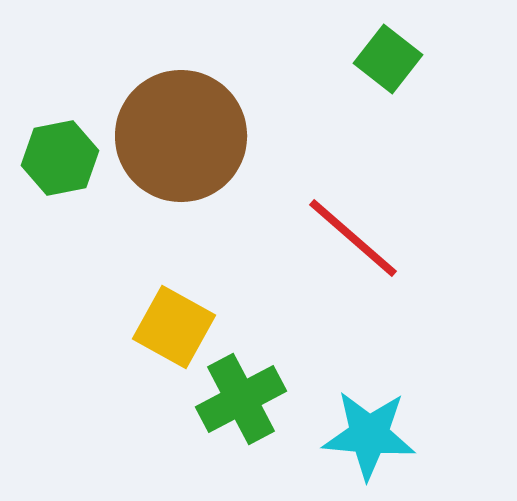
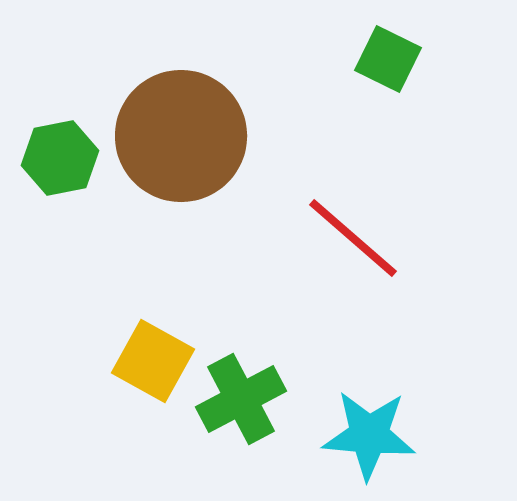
green square: rotated 12 degrees counterclockwise
yellow square: moved 21 px left, 34 px down
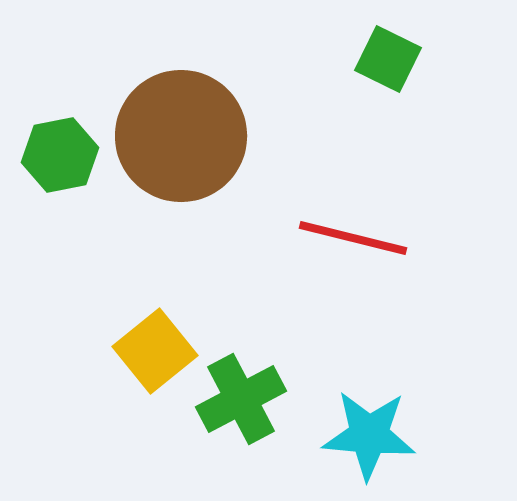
green hexagon: moved 3 px up
red line: rotated 27 degrees counterclockwise
yellow square: moved 2 px right, 10 px up; rotated 22 degrees clockwise
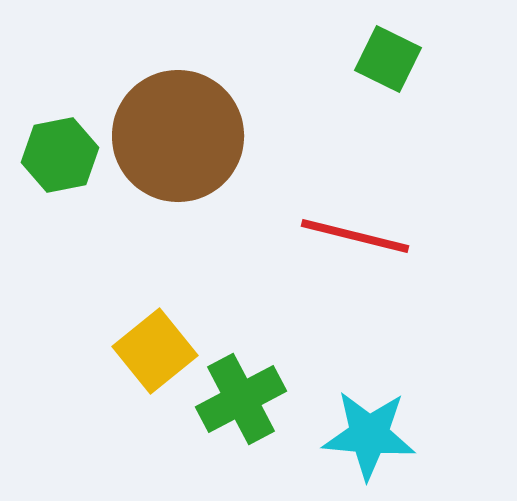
brown circle: moved 3 px left
red line: moved 2 px right, 2 px up
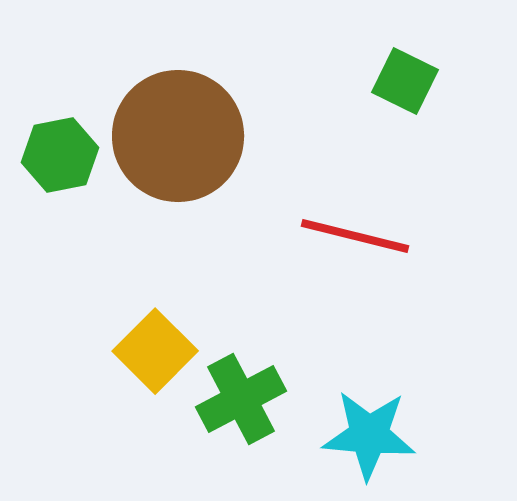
green square: moved 17 px right, 22 px down
yellow square: rotated 6 degrees counterclockwise
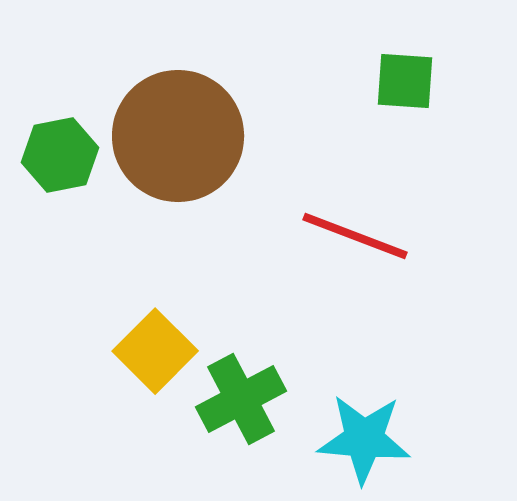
green square: rotated 22 degrees counterclockwise
red line: rotated 7 degrees clockwise
cyan star: moved 5 px left, 4 px down
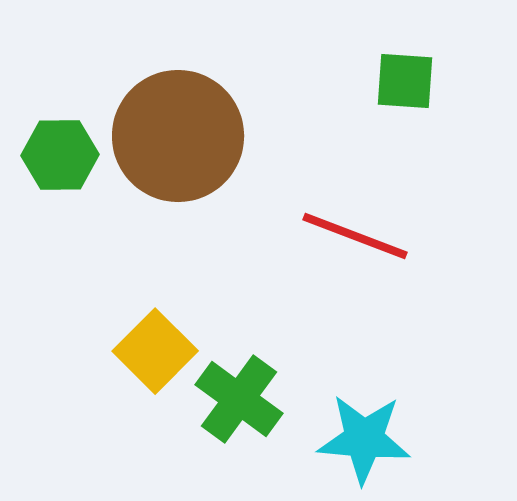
green hexagon: rotated 10 degrees clockwise
green cross: moved 2 px left; rotated 26 degrees counterclockwise
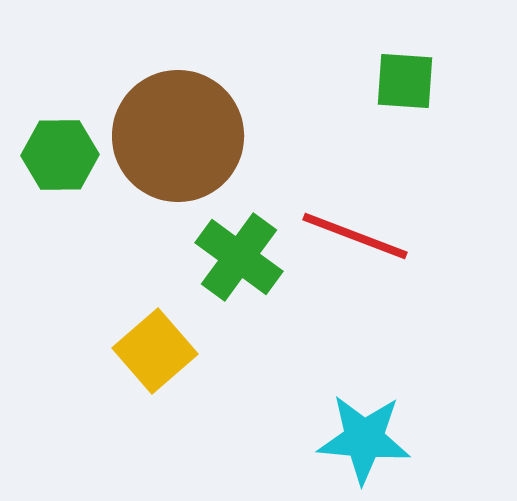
yellow square: rotated 4 degrees clockwise
green cross: moved 142 px up
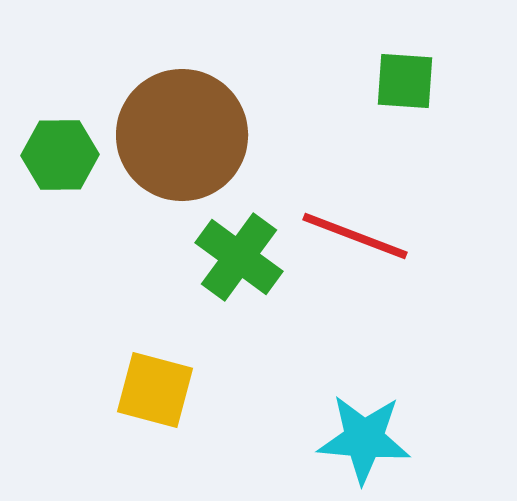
brown circle: moved 4 px right, 1 px up
yellow square: moved 39 px down; rotated 34 degrees counterclockwise
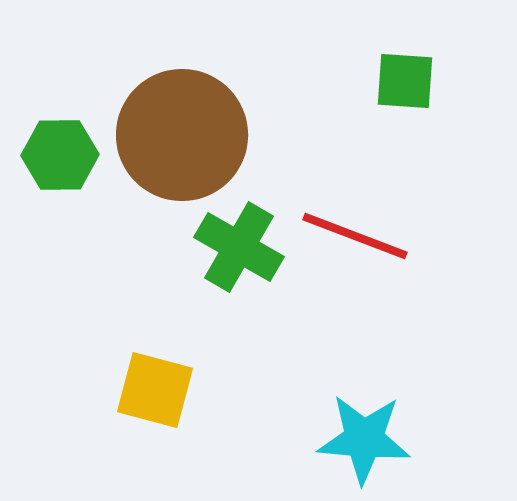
green cross: moved 10 px up; rotated 6 degrees counterclockwise
